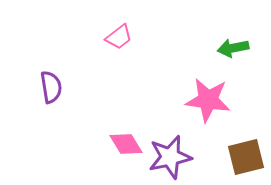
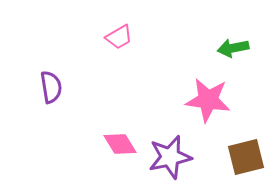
pink trapezoid: rotated 8 degrees clockwise
pink diamond: moved 6 px left
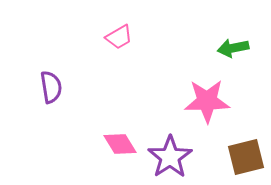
pink star: moved 1 px left, 1 px down; rotated 9 degrees counterclockwise
purple star: rotated 21 degrees counterclockwise
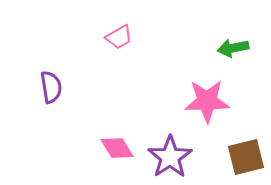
pink diamond: moved 3 px left, 4 px down
